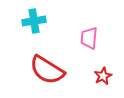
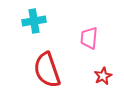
red semicircle: rotated 39 degrees clockwise
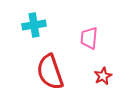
cyan cross: moved 4 px down
red semicircle: moved 3 px right, 2 px down
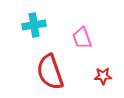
pink trapezoid: moved 7 px left; rotated 25 degrees counterclockwise
red star: rotated 24 degrees clockwise
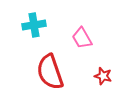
pink trapezoid: rotated 10 degrees counterclockwise
red star: rotated 18 degrees clockwise
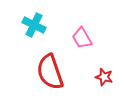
cyan cross: rotated 35 degrees clockwise
red star: moved 1 px right, 1 px down
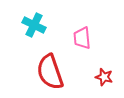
pink trapezoid: rotated 25 degrees clockwise
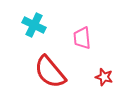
red semicircle: rotated 21 degrees counterclockwise
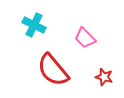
pink trapezoid: moved 3 px right; rotated 40 degrees counterclockwise
red semicircle: moved 3 px right, 2 px up
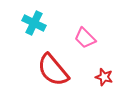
cyan cross: moved 2 px up
